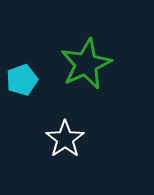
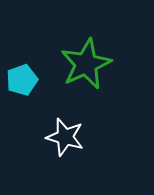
white star: moved 2 px up; rotated 21 degrees counterclockwise
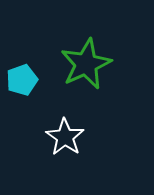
white star: rotated 18 degrees clockwise
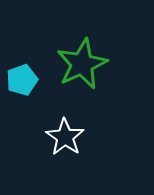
green star: moved 4 px left
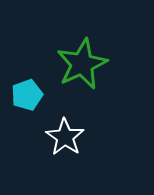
cyan pentagon: moved 5 px right, 15 px down
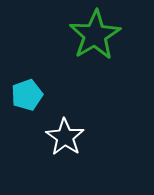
green star: moved 13 px right, 29 px up; rotated 6 degrees counterclockwise
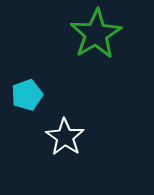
green star: moved 1 px right, 1 px up
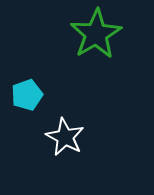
white star: rotated 6 degrees counterclockwise
